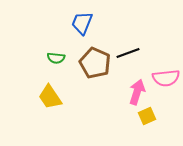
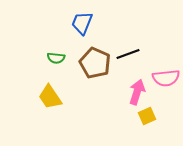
black line: moved 1 px down
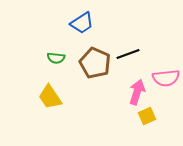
blue trapezoid: rotated 145 degrees counterclockwise
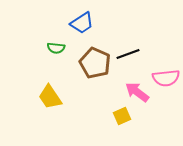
green semicircle: moved 10 px up
pink arrow: rotated 70 degrees counterclockwise
yellow square: moved 25 px left
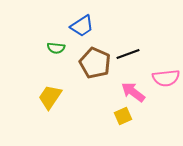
blue trapezoid: moved 3 px down
pink arrow: moved 4 px left
yellow trapezoid: rotated 68 degrees clockwise
yellow square: moved 1 px right
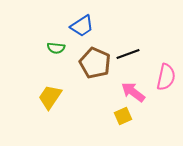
pink semicircle: moved 1 px up; rotated 72 degrees counterclockwise
